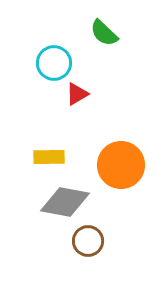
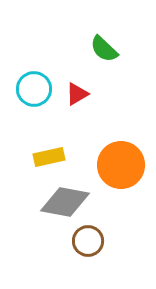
green semicircle: moved 16 px down
cyan circle: moved 20 px left, 26 px down
yellow rectangle: rotated 12 degrees counterclockwise
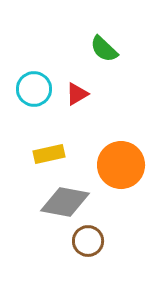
yellow rectangle: moved 3 px up
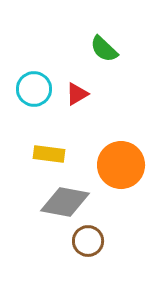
yellow rectangle: rotated 20 degrees clockwise
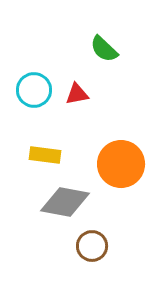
cyan circle: moved 1 px down
red triangle: rotated 20 degrees clockwise
yellow rectangle: moved 4 px left, 1 px down
orange circle: moved 1 px up
brown circle: moved 4 px right, 5 px down
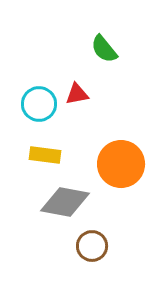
green semicircle: rotated 8 degrees clockwise
cyan circle: moved 5 px right, 14 px down
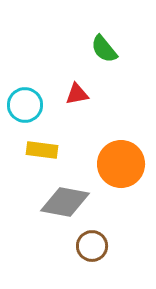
cyan circle: moved 14 px left, 1 px down
yellow rectangle: moved 3 px left, 5 px up
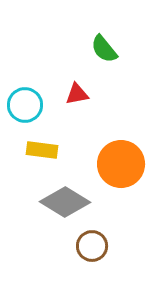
gray diamond: rotated 21 degrees clockwise
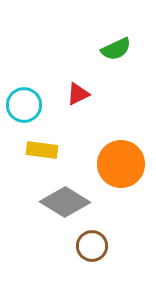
green semicircle: moved 12 px right; rotated 76 degrees counterclockwise
red triangle: moved 1 px right; rotated 15 degrees counterclockwise
cyan circle: moved 1 px left
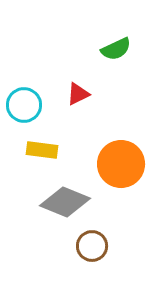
gray diamond: rotated 9 degrees counterclockwise
